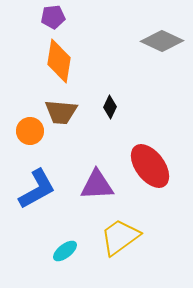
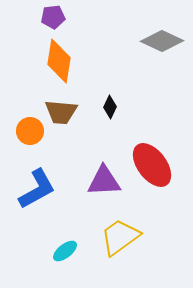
red ellipse: moved 2 px right, 1 px up
purple triangle: moved 7 px right, 4 px up
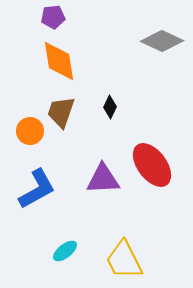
orange diamond: rotated 18 degrees counterclockwise
brown trapezoid: rotated 104 degrees clockwise
purple triangle: moved 1 px left, 2 px up
yellow trapezoid: moved 4 px right, 23 px down; rotated 81 degrees counterclockwise
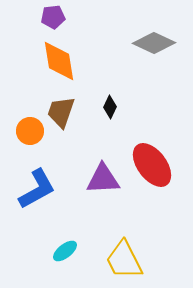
gray diamond: moved 8 px left, 2 px down
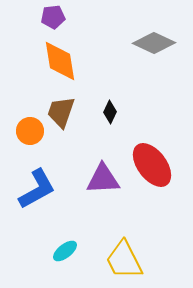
orange diamond: moved 1 px right
black diamond: moved 5 px down
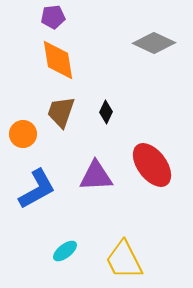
orange diamond: moved 2 px left, 1 px up
black diamond: moved 4 px left
orange circle: moved 7 px left, 3 px down
purple triangle: moved 7 px left, 3 px up
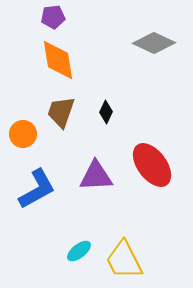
cyan ellipse: moved 14 px right
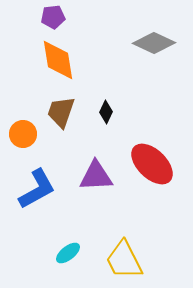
red ellipse: moved 1 px up; rotated 9 degrees counterclockwise
cyan ellipse: moved 11 px left, 2 px down
